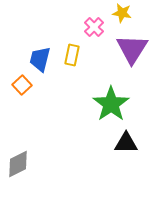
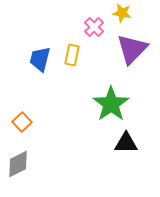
purple triangle: rotated 12 degrees clockwise
orange square: moved 37 px down
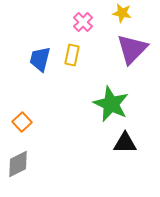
pink cross: moved 11 px left, 5 px up
green star: rotated 12 degrees counterclockwise
black triangle: moved 1 px left
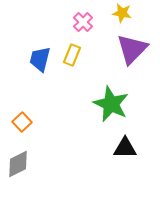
yellow rectangle: rotated 10 degrees clockwise
black triangle: moved 5 px down
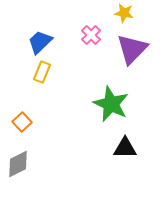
yellow star: moved 2 px right
pink cross: moved 8 px right, 13 px down
yellow rectangle: moved 30 px left, 17 px down
blue trapezoid: moved 17 px up; rotated 32 degrees clockwise
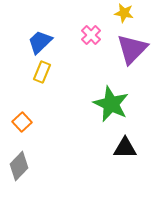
gray diamond: moved 1 px right, 2 px down; rotated 20 degrees counterclockwise
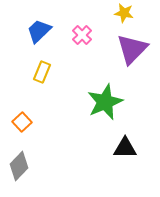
pink cross: moved 9 px left
blue trapezoid: moved 1 px left, 11 px up
green star: moved 6 px left, 2 px up; rotated 24 degrees clockwise
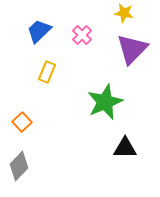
yellow rectangle: moved 5 px right
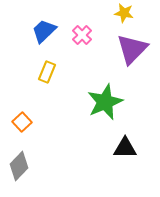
blue trapezoid: moved 5 px right
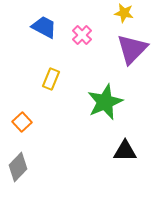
blue trapezoid: moved 4 px up; rotated 72 degrees clockwise
yellow rectangle: moved 4 px right, 7 px down
black triangle: moved 3 px down
gray diamond: moved 1 px left, 1 px down
